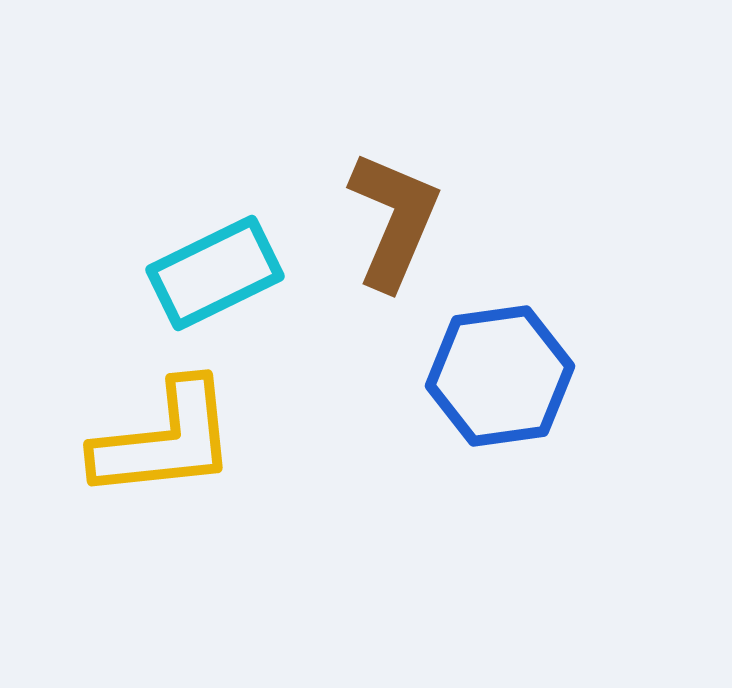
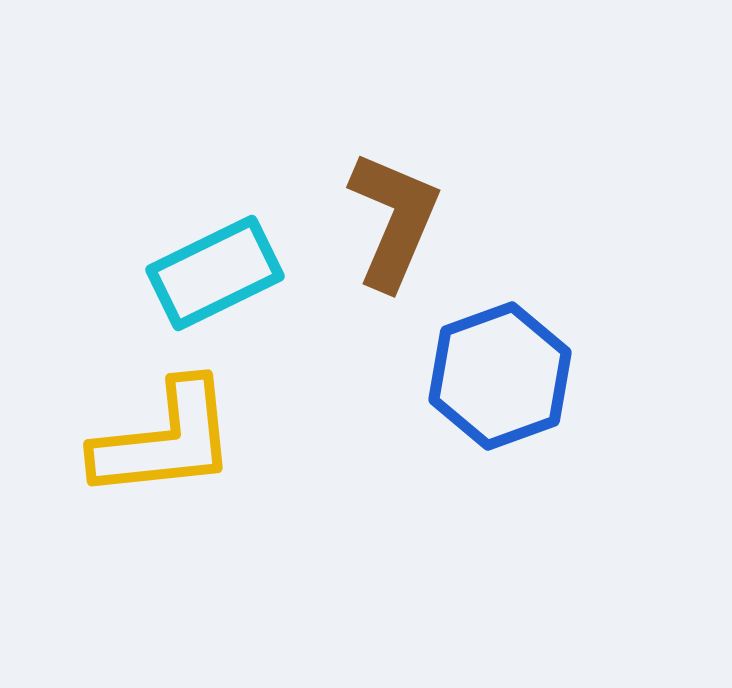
blue hexagon: rotated 12 degrees counterclockwise
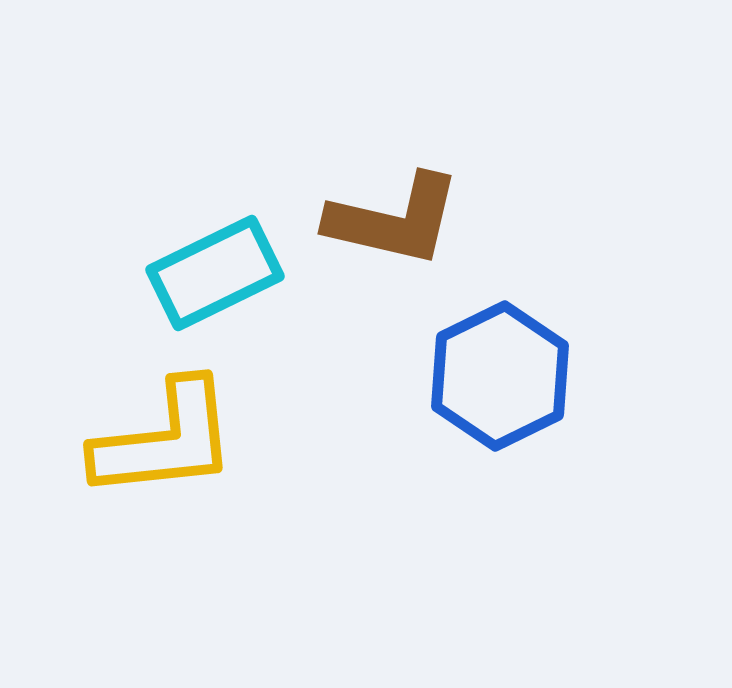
brown L-shape: rotated 80 degrees clockwise
blue hexagon: rotated 6 degrees counterclockwise
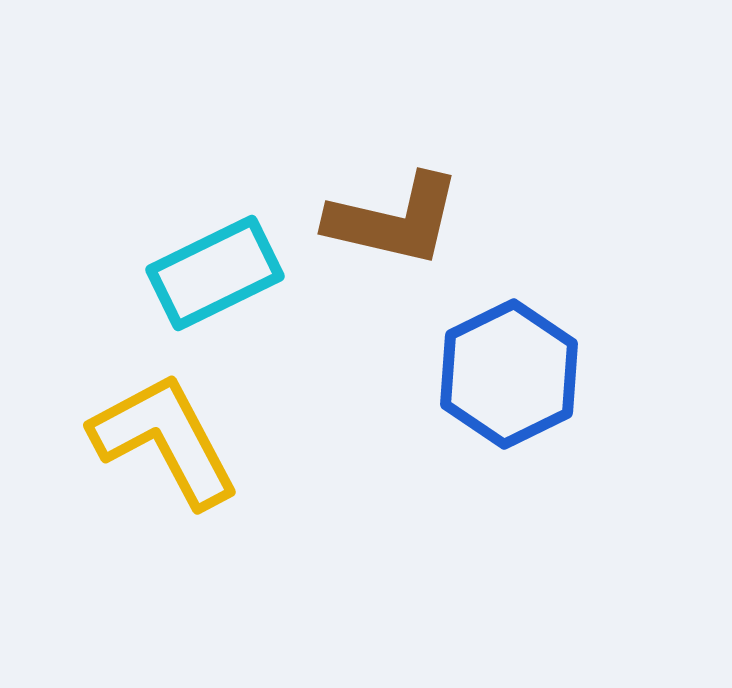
blue hexagon: moved 9 px right, 2 px up
yellow L-shape: rotated 112 degrees counterclockwise
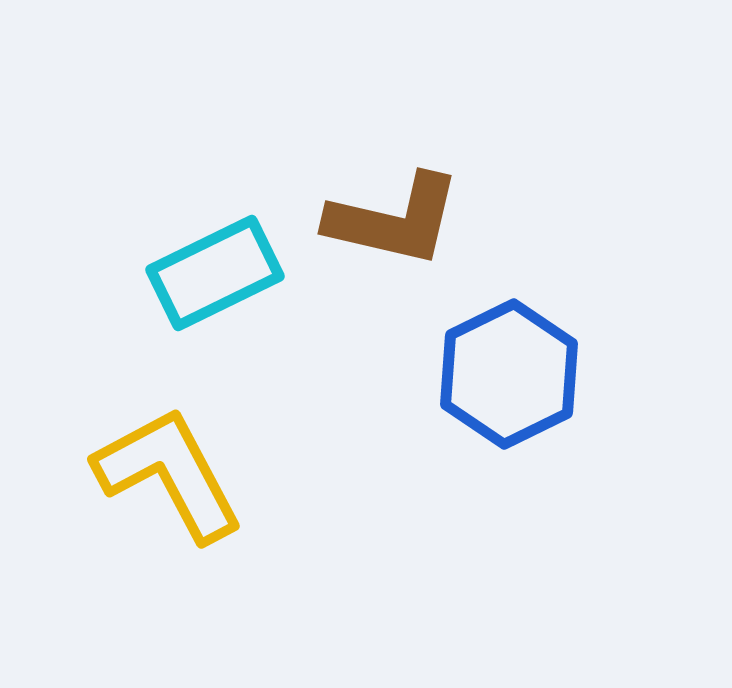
yellow L-shape: moved 4 px right, 34 px down
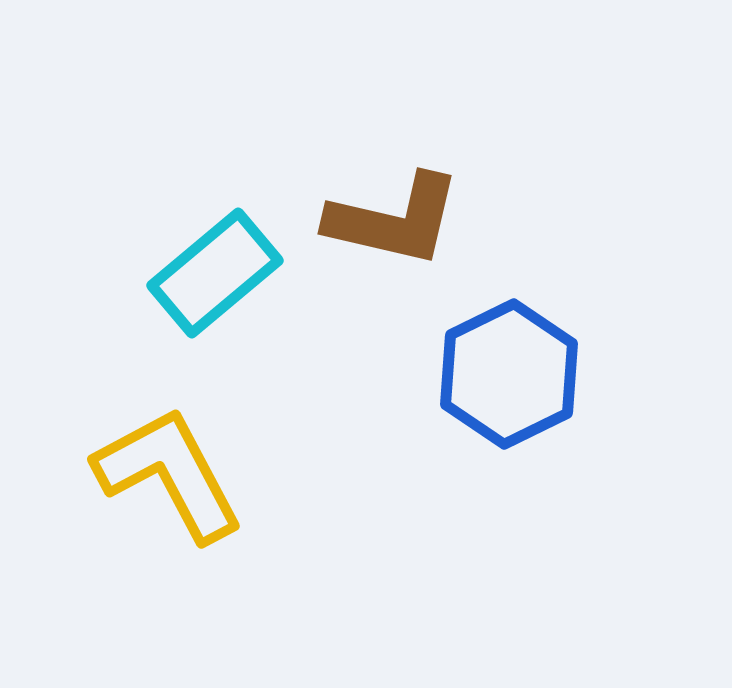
cyan rectangle: rotated 14 degrees counterclockwise
